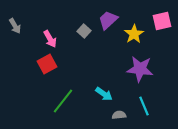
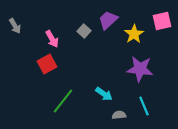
pink arrow: moved 2 px right
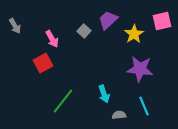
red square: moved 4 px left, 1 px up
cyan arrow: rotated 36 degrees clockwise
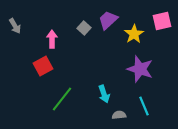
gray square: moved 3 px up
pink arrow: rotated 150 degrees counterclockwise
red square: moved 3 px down
purple star: rotated 12 degrees clockwise
green line: moved 1 px left, 2 px up
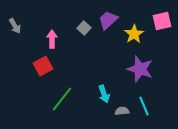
gray semicircle: moved 3 px right, 4 px up
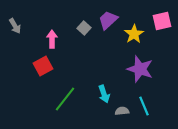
green line: moved 3 px right
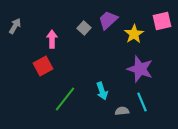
gray arrow: rotated 119 degrees counterclockwise
cyan arrow: moved 2 px left, 3 px up
cyan line: moved 2 px left, 4 px up
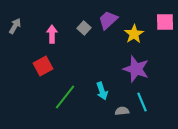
pink square: moved 3 px right, 1 px down; rotated 12 degrees clockwise
pink arrow: moved 5 px up
purple star: moved 4 px left
green line: moved 2 px up
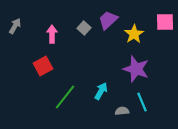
cyan arrow: moved 1 px left; rotated 132 degrees counterclockwise
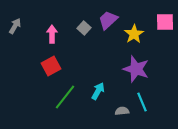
red square: moved 8 px right
cyan arrow: moved 3 px left
